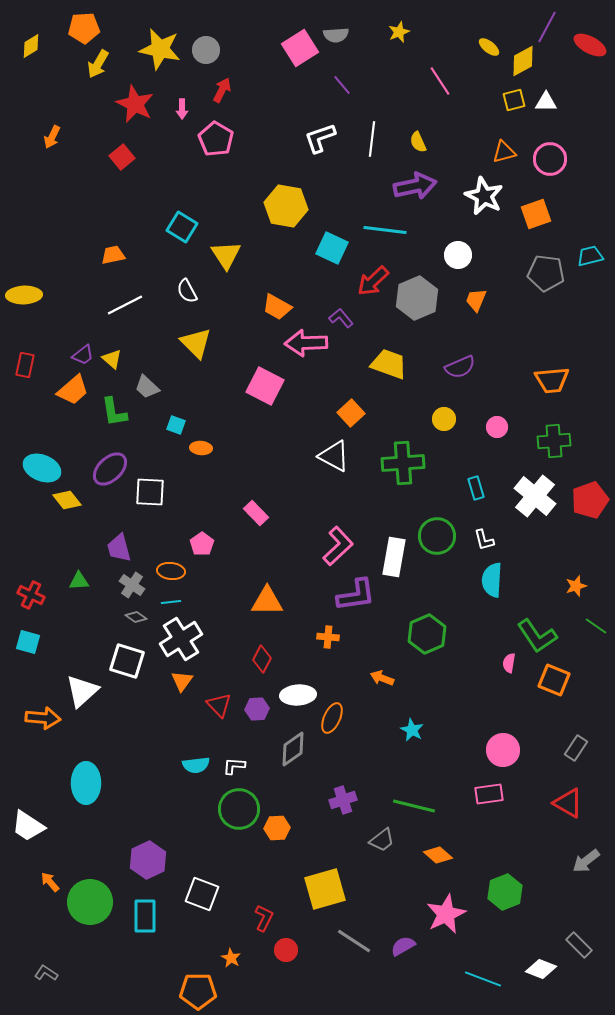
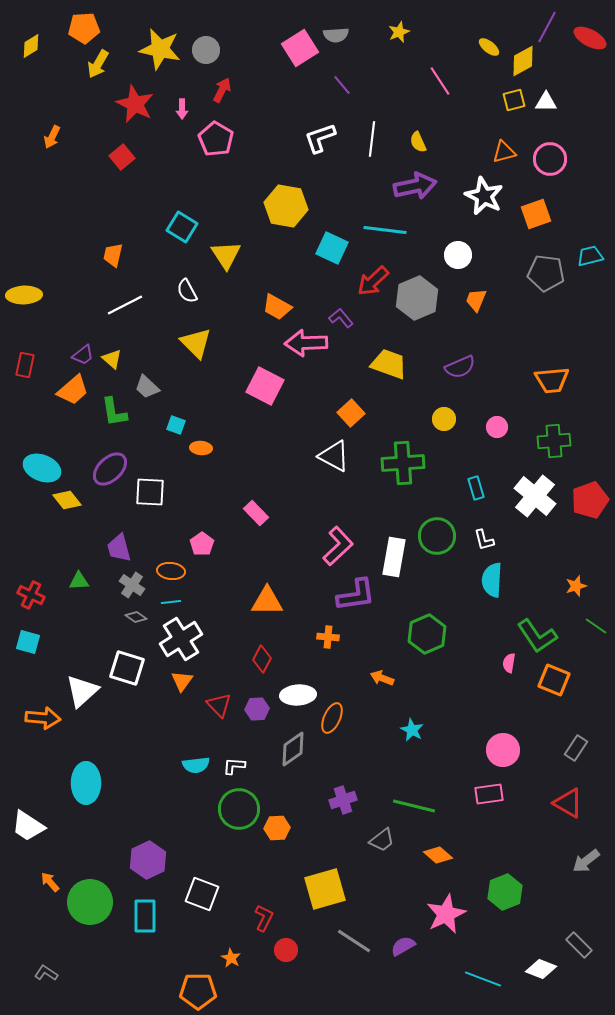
red ellipse at (590, 45): moved 7 px up
orange trapezoid at (113, 255): rotated 65 degrees counterclockwise
white square at (127, 661): moved 7 px down
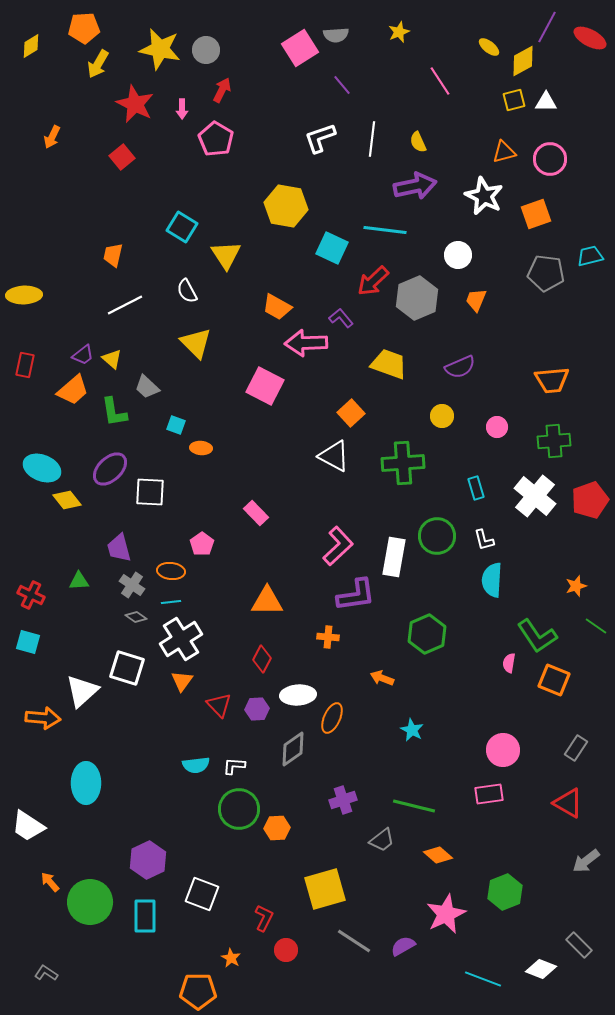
yellow circle at (444, 419): moved 2 px left, 3 px up
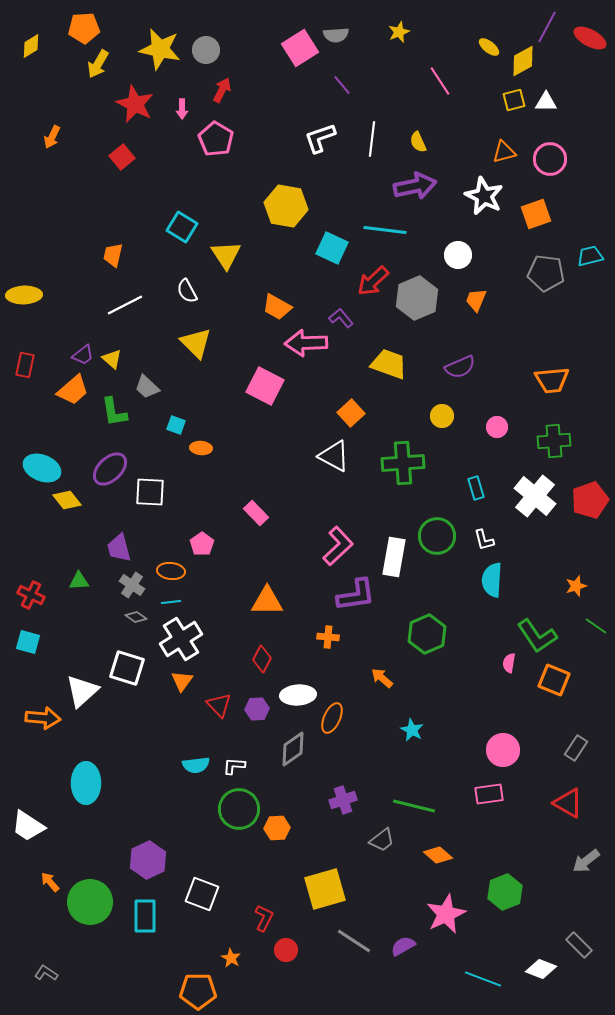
orange arrow at (382, 678): rotated 20 degrees clockwise
